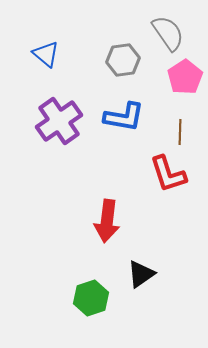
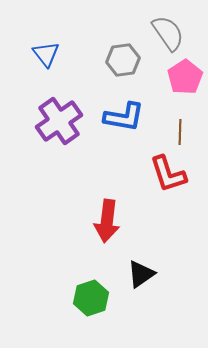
blue triangle: rotated 12 degrees clockwise
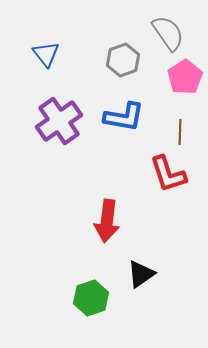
gray hexagon: rotated 12 degrees counterclockwise
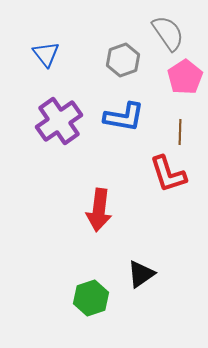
red arrow: moved 8 px left, 11 px up
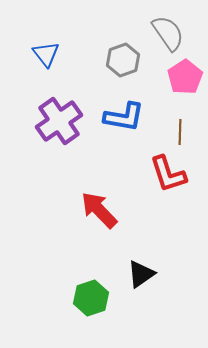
red arrow: rotated 129 degrees clockwise
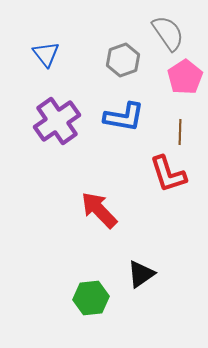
purple cross: moved 2 px left
green hexagon: rotated 12 degrees clockwise
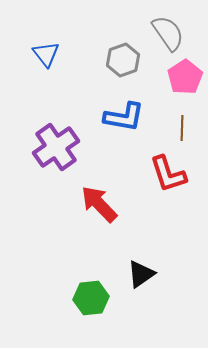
purple cross: moved 1 px left, 26 px down
brown line: moved 2 px right, 4 px up
red arrow: moved 6 px up
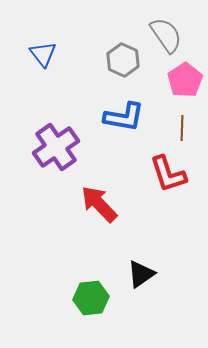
gray semicircle: moved 2 px left, 2 px down
blue triangle: moved 3 px left
gray hexagon: rotated 16 degrees counterclockwise
pink pentagon: moved 3 px down
